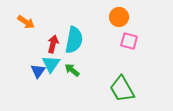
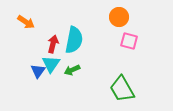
green arrow: rotated 63 degrees counterclockwise
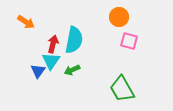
cyan triangle: moved 3 px up
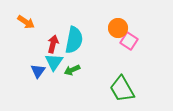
orange circle: moved 1 px left, 11 px down
pink square: rotated 18 degrees clockwise
cyan triangle: moved 3 px right, 1 px down
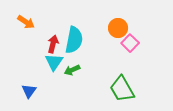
pink square: moved 1 px right, 2 px down; rotated 12 degrees clockwise
blue triangle: moved 9 px left, 20 px down
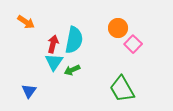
pink square: moved 3 px right, 1 px down
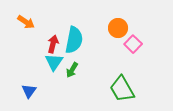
green arrow: rotated 35 degrees counterclockwise
